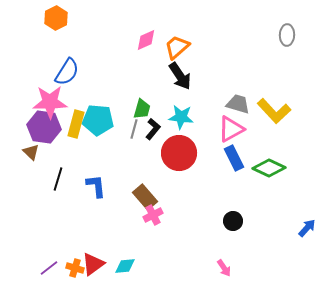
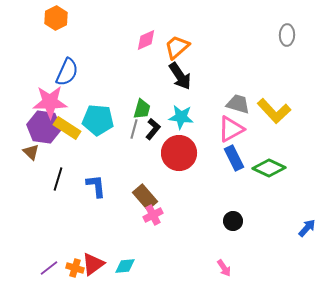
blue semicircle: rotated 8 degrees counterclockwise
yellow rectangle: moved 9 px left, 4 px down; rotated 72 degrees counterclockwise
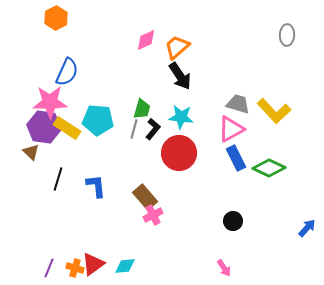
blue rectangle: moved 2 px right
purple line: rotated 30 degrees counterclockwise
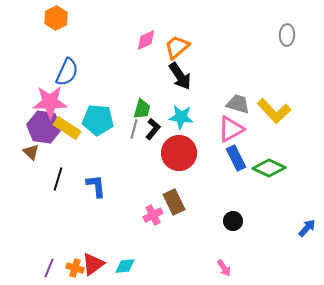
brown rectangle: moved 29 px right, 5 px down; rotated 15 degrees clockwise
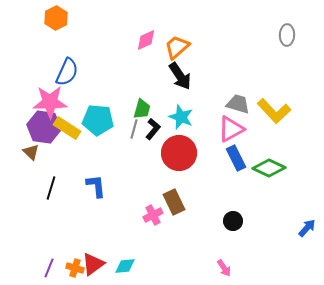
cyan star: rotated 15 degrees clockwise
black line: moved 7 px left, 9 px down
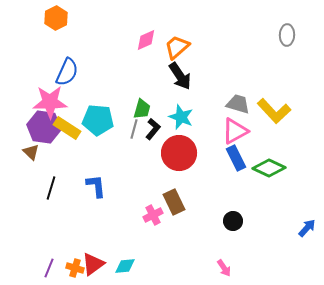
pink triangle: moved 4 px right, 2 px down
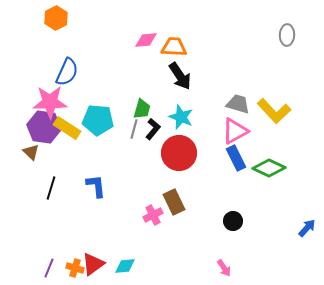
pink diamond: rotated 20 degrees clockwise
orange trapezoid: moved 3 px left; rotated 44 degrees clockwise
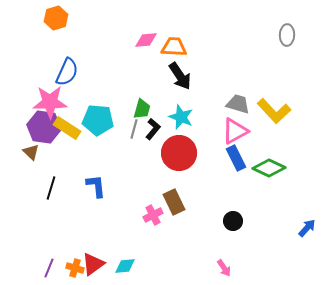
orange hexagon: rotated 10 degrees clockwise
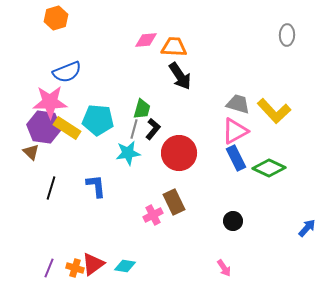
blue semicircle: rotated 44 degrees clockwise
cyan star: moved 53 px left, 36 px down; rotated 30 degrees counterclockwise
cyan diamond: rotated 15 degrees clockwise
